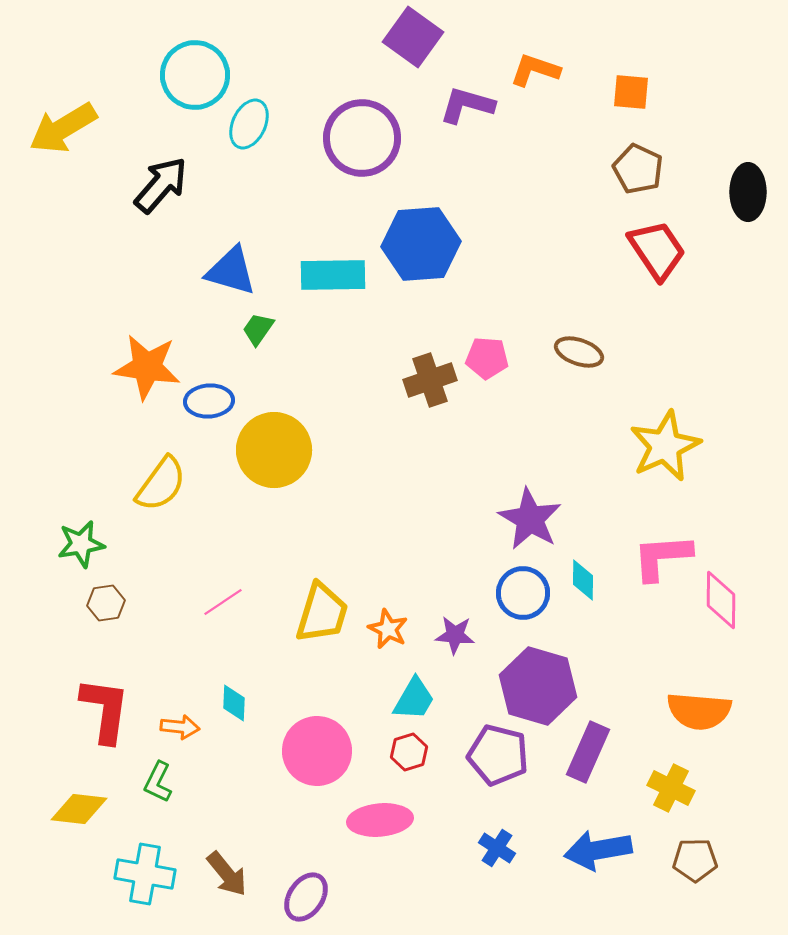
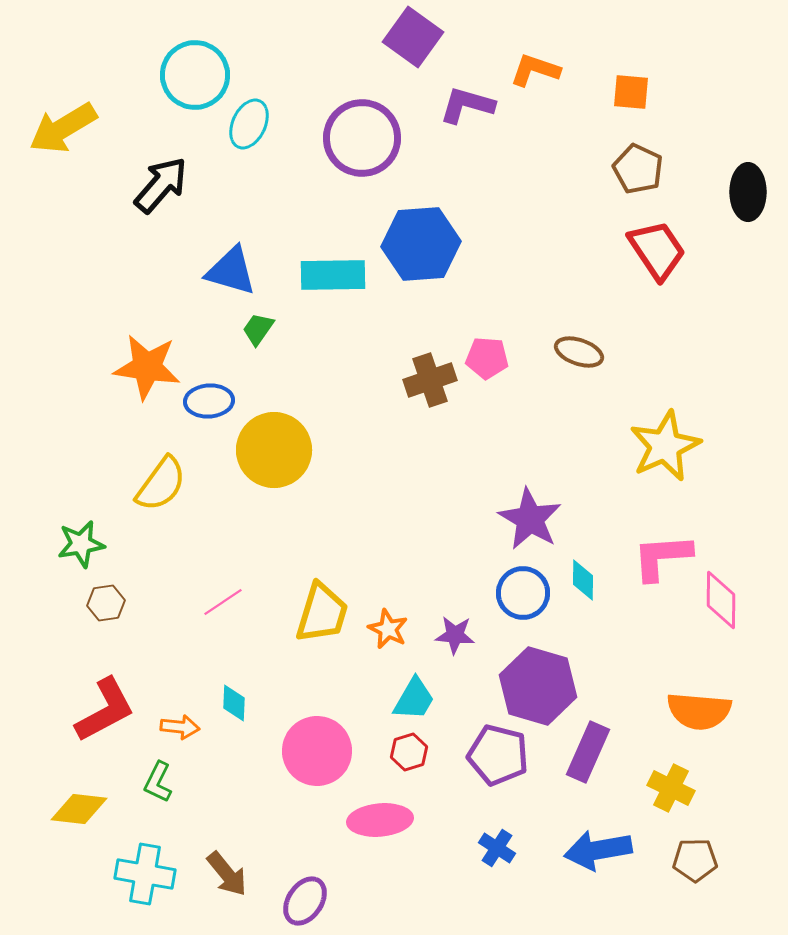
red L-shape at (105, 710): rotated 54 degrees clockwise
purple ellipse at (306, 897): moved 1 px left, 4 px down
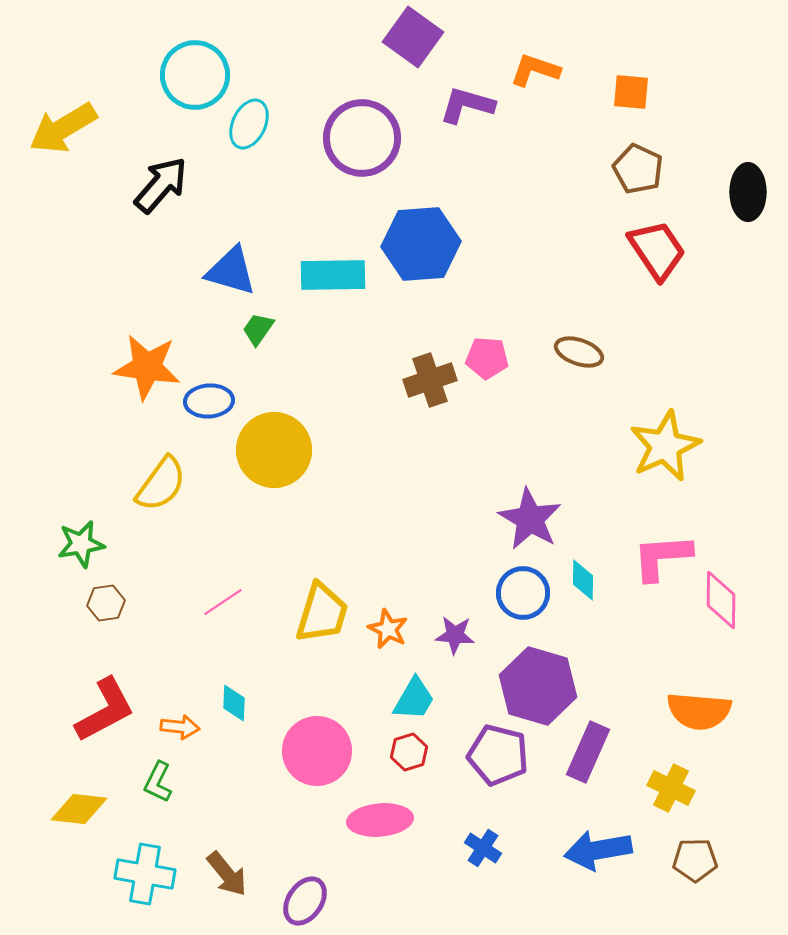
blue cross at (497, 848): moved 14 px left
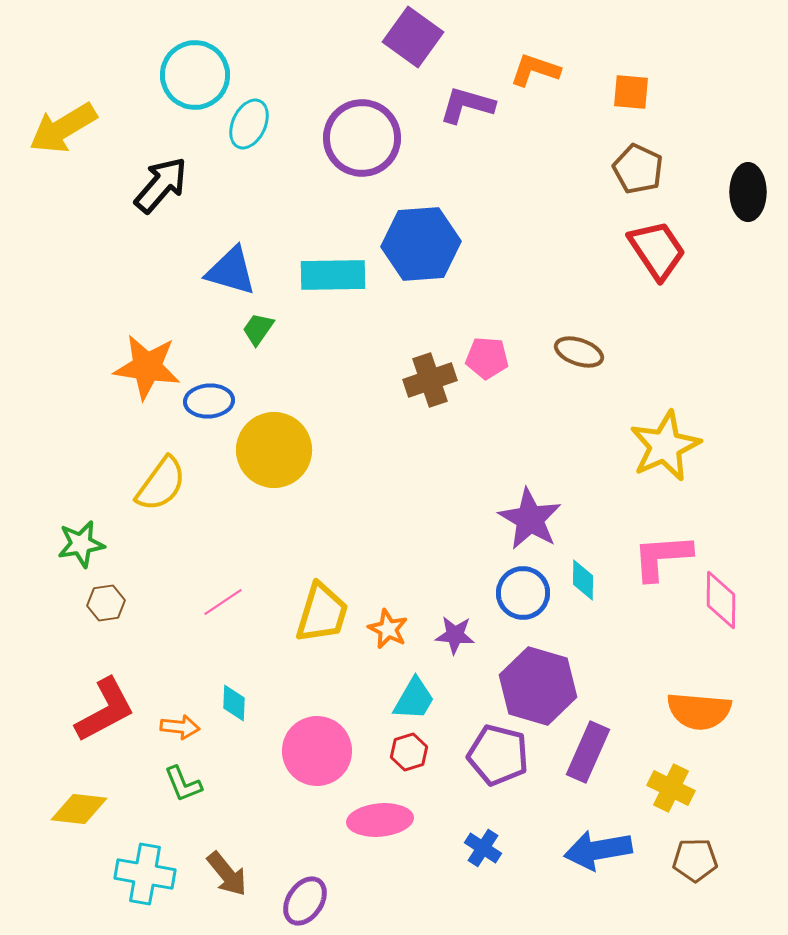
green L-shape at (158, 782): moved 25 px right, 2 px down; rotated 48 degrees counterclockwise
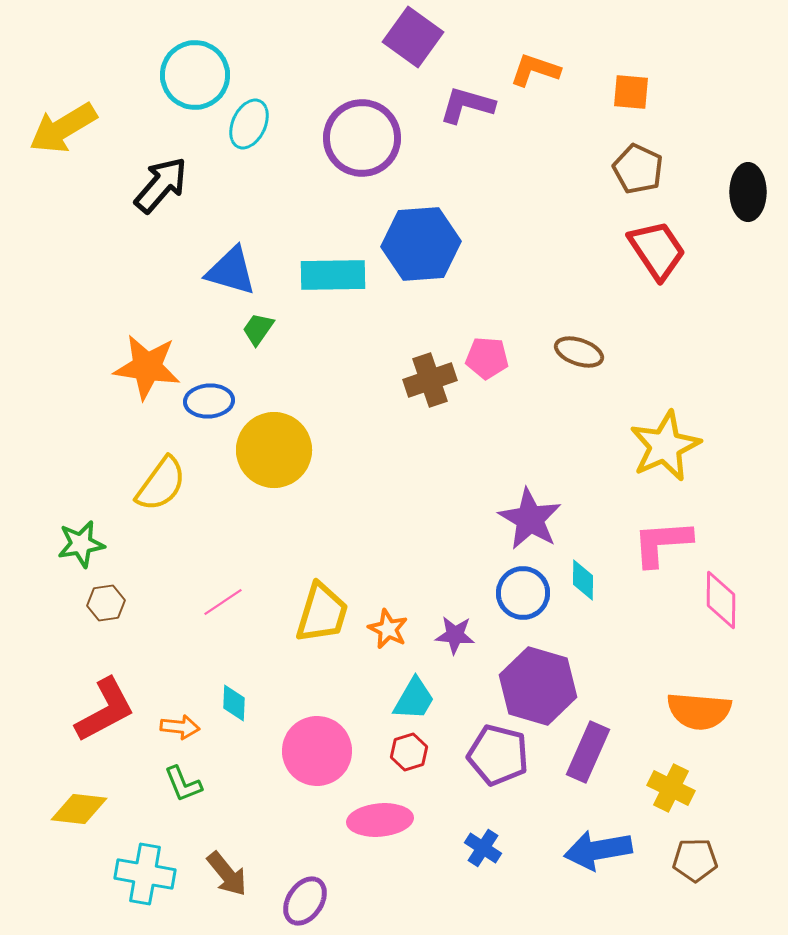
pink L-shape at (662, 557): moved 14 px up
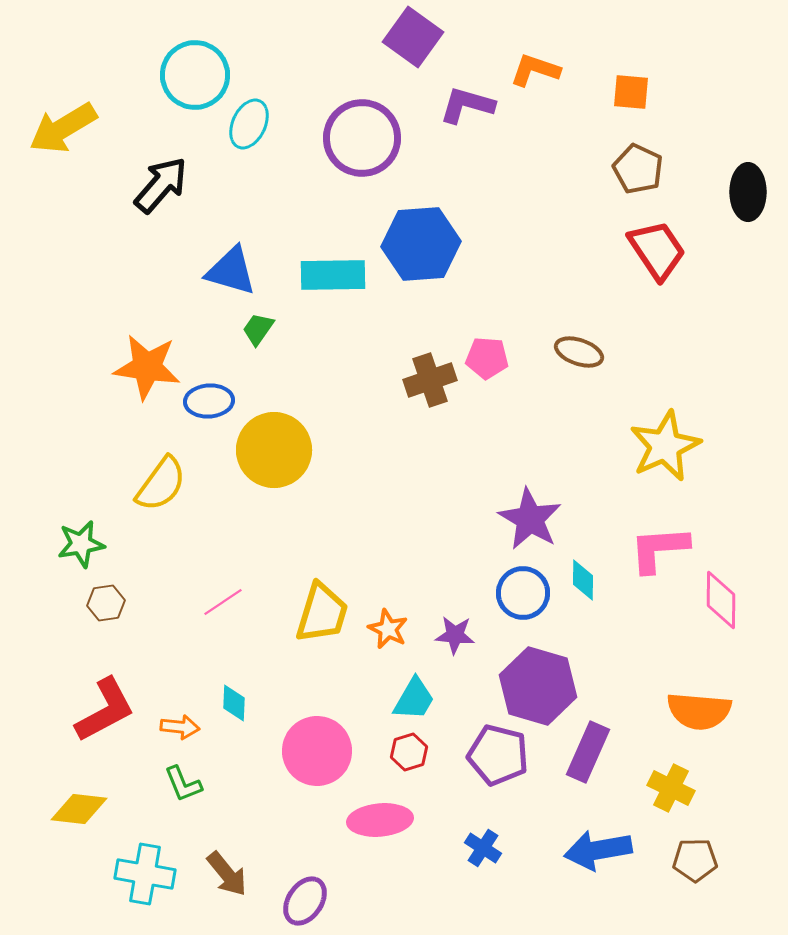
pink L-shape at (662, 543): moved 3 px left, 6 px down
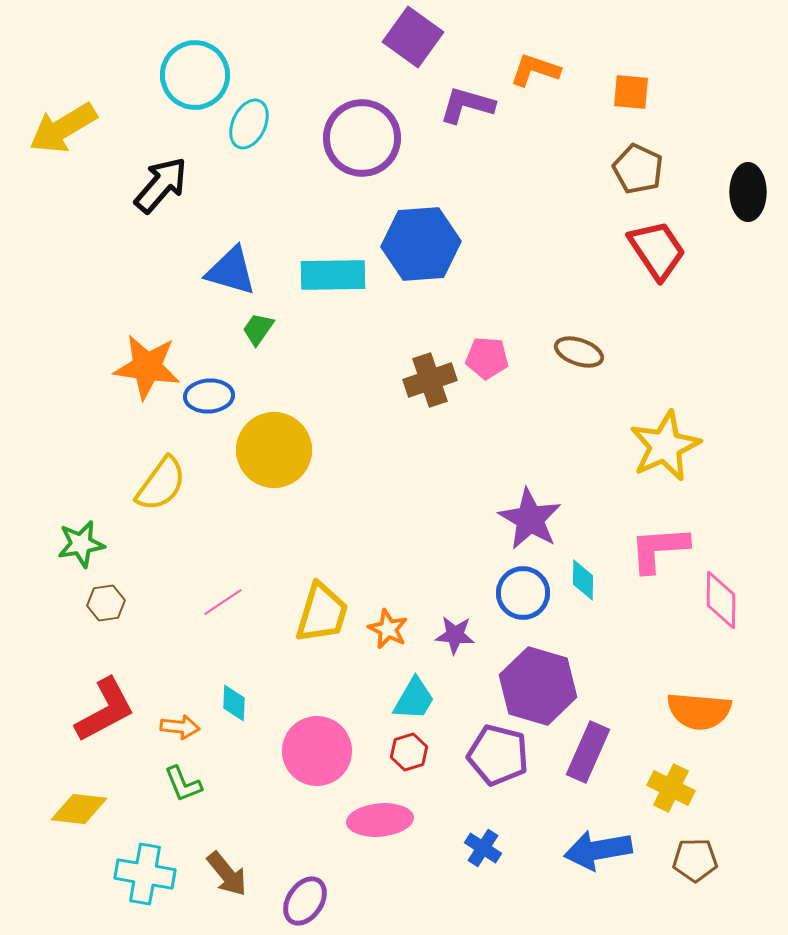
blue ellipse at (209, 401): moved 5 px up
